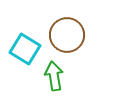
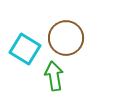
brown circle: moved 1 px left, 3 px down
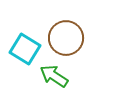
green arrow: rotated 48 degrees counterclockwise
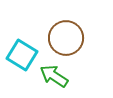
cyan square: moved 3 px left, 6 px down
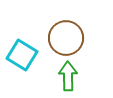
green arrow: moved 14 px right; rotated 56 degrees clockwise
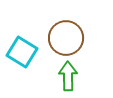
cyan square: moved 3 px up
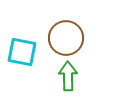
cyan square: rotated 20 degrees counterclockwise
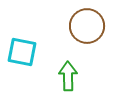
brown circle: moved 21 px right, 12 px up
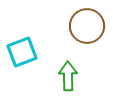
cyan square: rotated 32 degrees counterclockwise
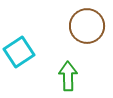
cyan square: moved 3 px left; rotated 12 degrees counterclockwise
